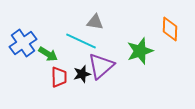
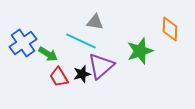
red trapezoid: rotated 150 degrees clockwise
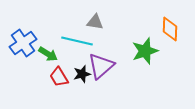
cyan line: moved 4 px left; rotated 12 degrees counterclockwise
green star: moved 5 px right
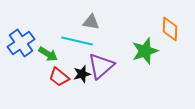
gray triangle: moved 4 px left
blue cross: moved 2 px left
red trapezoid: rotated 20 degrees counterclockwise
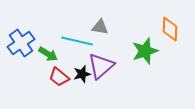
gray triangle: moved 9 px right, 5 px down
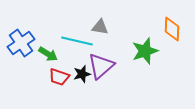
orange diamond: moved 2 px right
red trapezoid: rotated 20 degrees counterclockwise
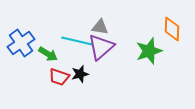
green star: moved 4 px right
purple triangle: moved 19 px up
black star: moved 2 px left
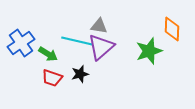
gray triangle: moved 1 px left, 1 px up
red trapezoid: moved 7 px left, 1 px down
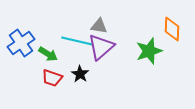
black star: rotated 24 degrees counterclockwise
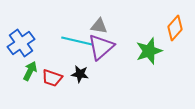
orange diamond: moved 3 px right, 1 px up; rotated 40 degrees clockwise
green arrow: moved 18 px left, 17 px down; rotated 96 degrees counterclockwise
black star: rotated 24 degrees counterclockwise
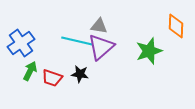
orange diamond: moved 1 px right, 2 px up; rotated 40 degrees counterclockwise
